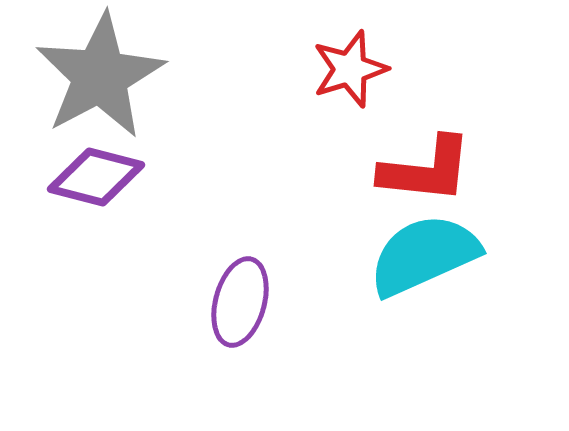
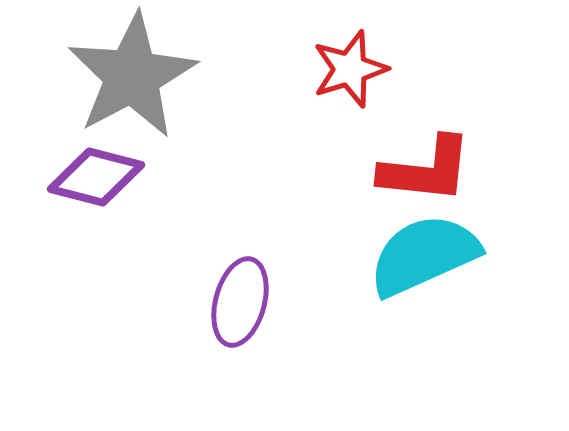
gray star: moved 32 px right
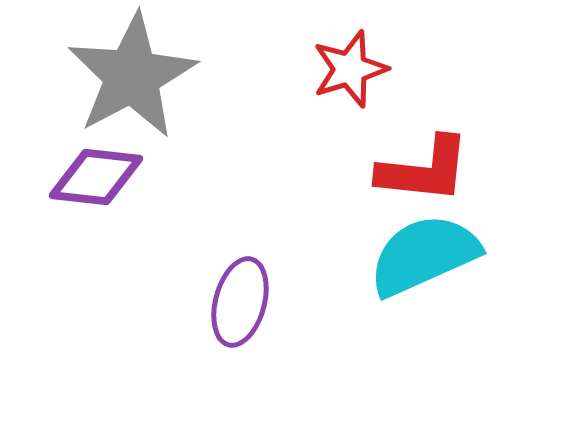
red L-shape: moved 2 px left
purple diamond: rotated 8 degrees counterclockwise
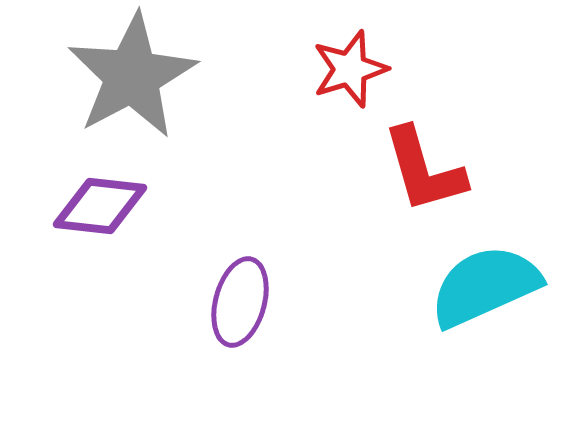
red L-shape: rotated 68 degrees clockwise
purple diamond: moved 4 px right, 29 px down
cyan semicircle: moved 61 px right, 31 px down
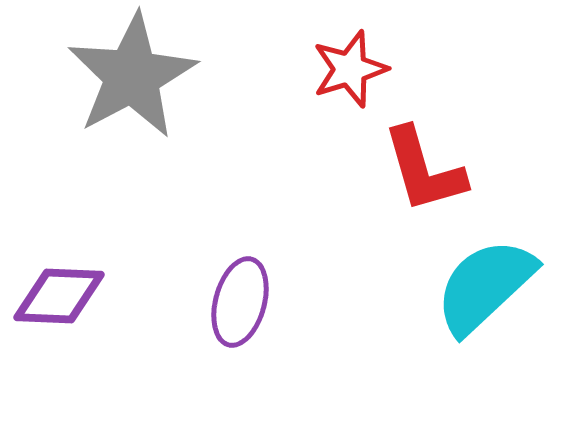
purple diamond: moved 41 px left, 90 px down; rotated 4 degrees counterclockwise
cyan semicircle: rotated 19 degrees counterclockwise
